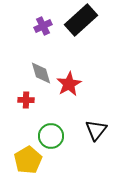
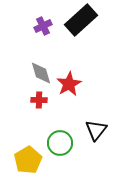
red cross: moved 13 px right
green circle: moved 9 px right, 7 px down
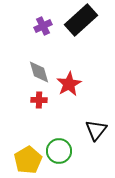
gray diamond: moved 2 px left, 1 px up
green circle: moved 1 px left, 8 px down
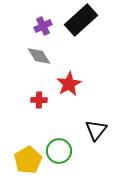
gray diamond: moved 16 px up; rotated 15 degrees counterclockwise
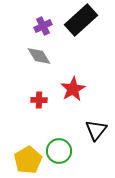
red star: moved 4 px right, 5 px down
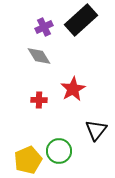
purple cross: moved 1 px right, 1 px down
yellow pentagon: rotated 8 degrees clockwise
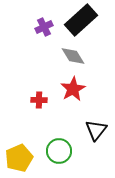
gray diamond: moved 34 px right
yellow pentagon: moved 9 px left, 2 px up
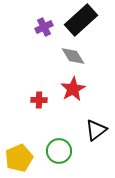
black triangle: rotated 15 degrees clockwise
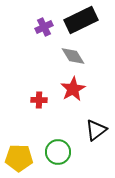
black rectangle: rotated 16 degrees clockwise
green circle: moved 1 px left, 1 px down
yellow pentagon: rotated 24 degrees clockwise
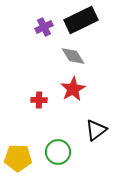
yellow pentagon: moved 1 px left
